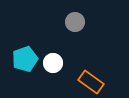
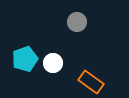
gray circle: moved 2 px right
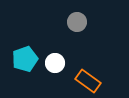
white circle: moved 2 px right
orange rectangle: moved 3 px left, 1 px up
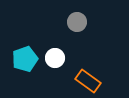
white circle: moved 5 px up
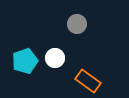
gray circle: moved 2 px down
cyan pentagon: moved 2 px down
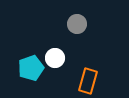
cyan pentagon: moved 6 px right, 7 px down
orange rectangle: rotated 70 degrees clockwise
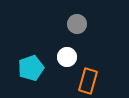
white circle: moved 12 px right, 1 px up
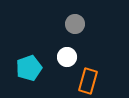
gray circle: moved 2 px left
cyan pentagon: moved 2 px left
